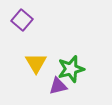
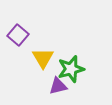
purple square: moved 4 px left, 15 px down
yellow triangle: moved 7 px right, 5 px up
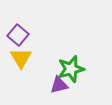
yellow triangle: moved 22 px left
purple triangle: moved 1 px right, 1 px up
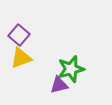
purple square: moved 1 px right
yellow triangle: rotated 40 degrees clockwise
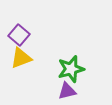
purple triangle: moved 8 px right, 6 px down
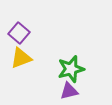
purple square: moved 2 px up
purple triangle: moved 2 px right
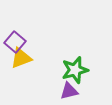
purple square: moved 4 px left, 9 px down
green star: moved 4 px right, 1 px down
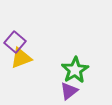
green star: rotated 16 degrees counterclockwise
purple triangle: rotated 24 degrees counterclockwise
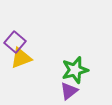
green star: rotated 16 degrees clockwise
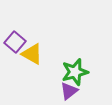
yellow triangle: moved 11 px right, 4 px up; rotated 50 degrees clockwise
green star: moved 2 px down
